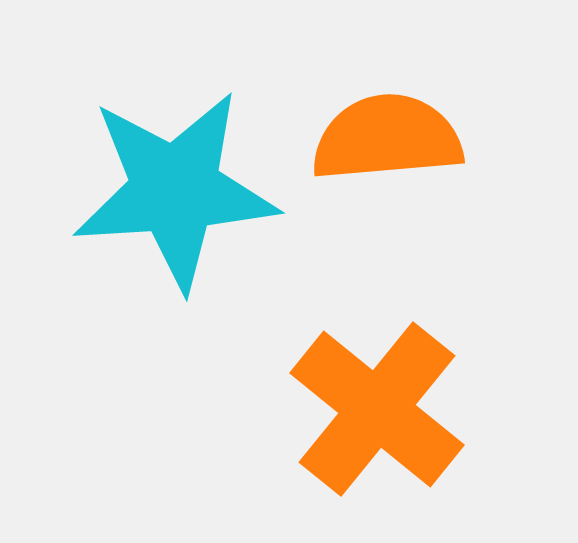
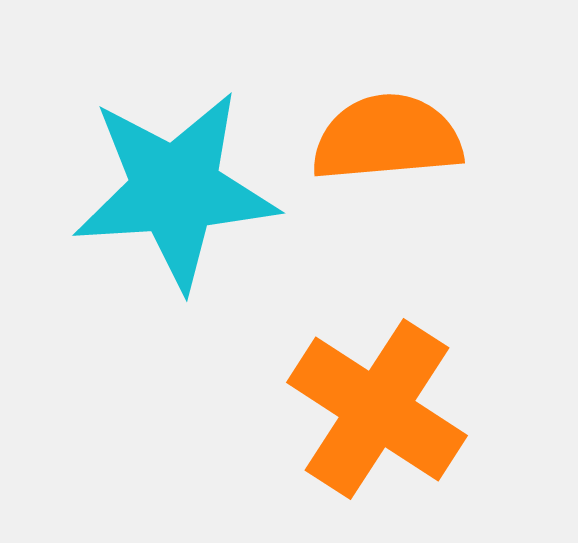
orange cross: rotated 6 degrees counterclockwise
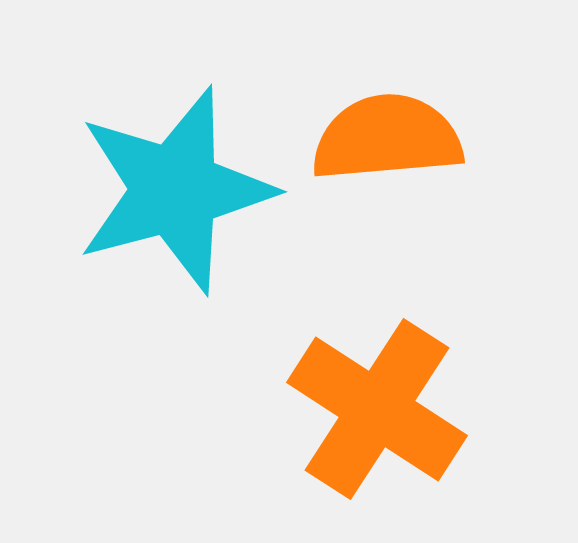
cyan star: rotated 11 degrees counterclockwise
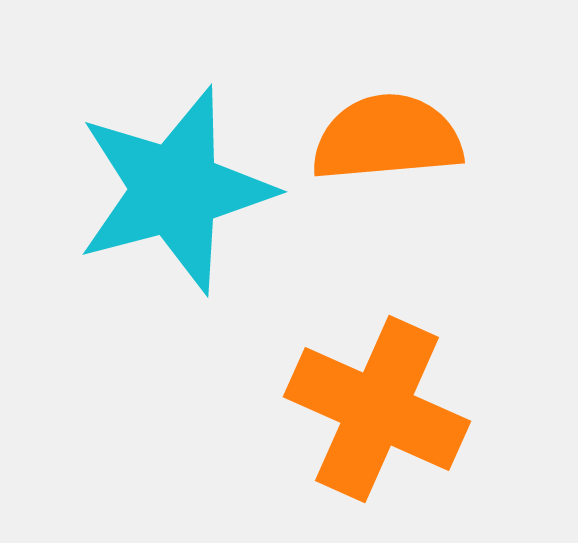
orange cross: rotated 9 degrees counterclockwise
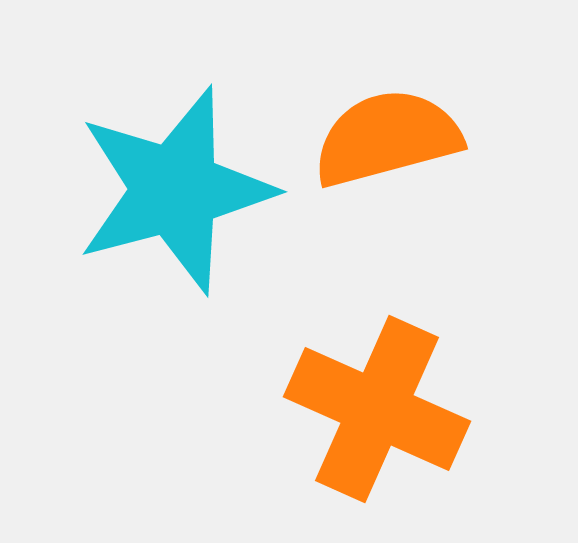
orange semicircle: rotated 10 degrees counterclockwise
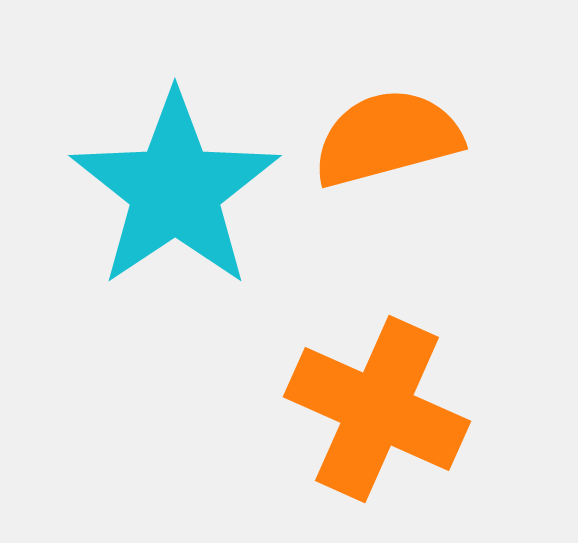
cyan star: rotated 19 degrees counterclockwise
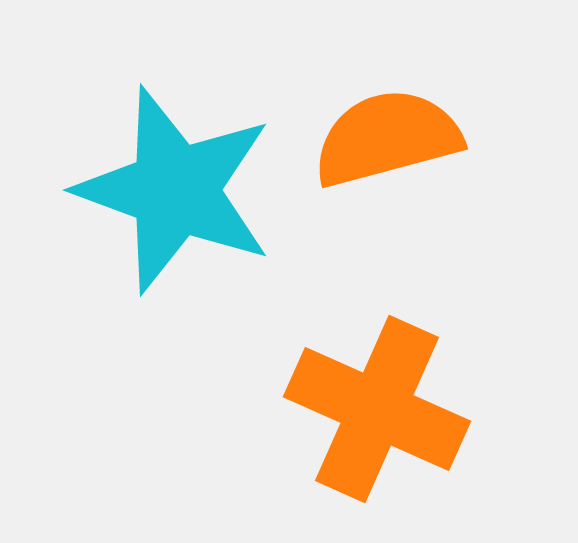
cyan star: rotated 18 degrees counterclockwise
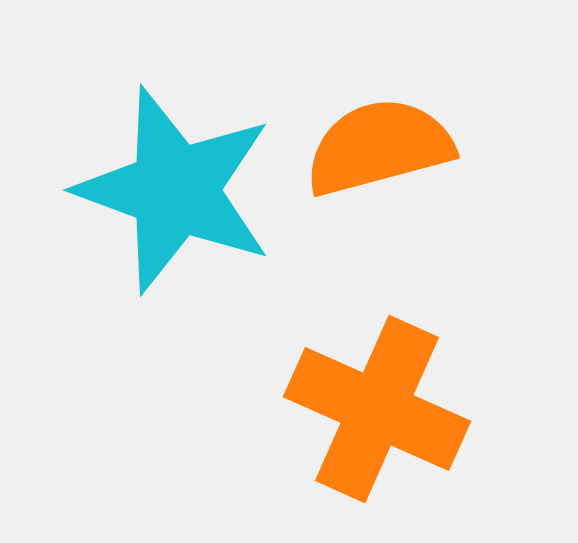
orange semicircle: moved 8 px left, 9 px down
